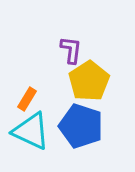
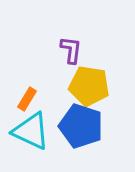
yellow pentagon: moved 5 px down; rotated 30 degrees counterclockwise
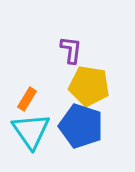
cyan triangle: rotated 30 degrees clockwise
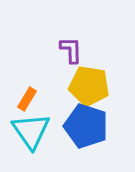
purple L-shape: rotated 8 degrees counterclockwise
blue pentagon: moved 5 px right
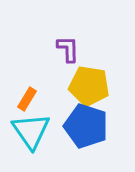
purple L-shape: moved 3 px left, 1 px up
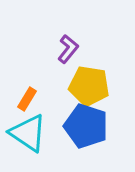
purple L-shape: rotated 40 degrees clockwise
cyan triangle: moved 3 px left, 2 px down; rotated 21 degrees counterclockwise
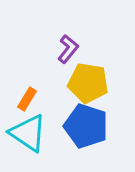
yellow pentagon: moved 1 px left, 3 px up
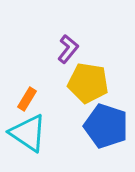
blue pentagon: moved 20 px right
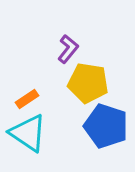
orange rectangle: rotated 25 degrees clockwise
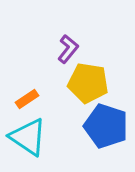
cyan triangle: moved 4 px down
